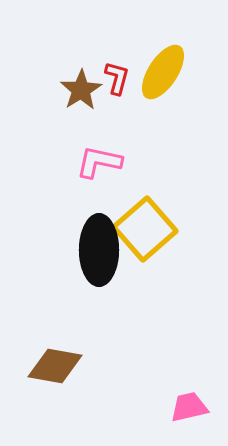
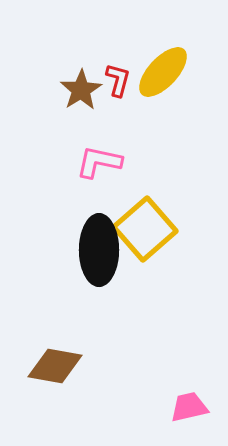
yellow ellipse: rotated 10 degrees clockwise
red L-shape: moved 1 px right, 2 px down
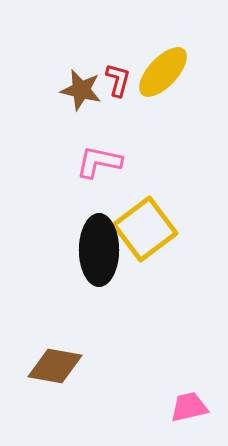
brown star: rotated 27 degrees counterclockwise
yellow square: rotated 4 degrees clockwise
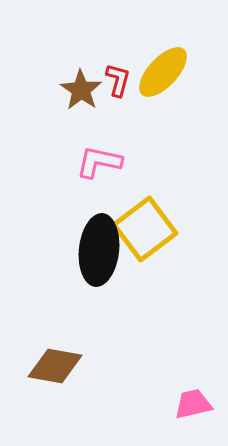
brown star: rotated 21 degrees clockwise
black ellipse: rotated 6 degrees clockwise
pink trapezoid: moved 4 px right, 3 px up
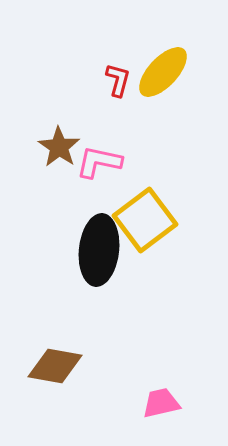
brown star: moved 22 px left, 57 px down
yellow square: moved 9 px up
pink trapezoid: moved 32 px left, 1 px up
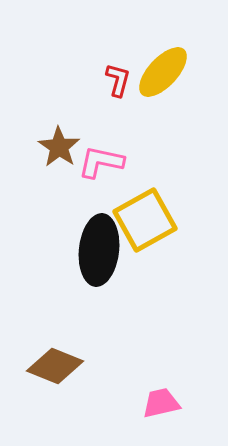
pink L-shape: moved 2 px right
yellow square: rotated 8 degrees clockwise
brown diamond: rotated 12 degrees clockwise
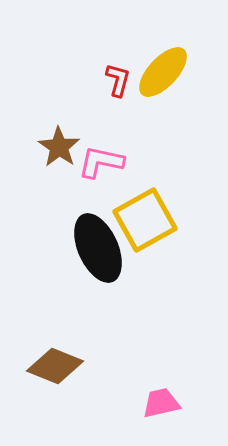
black ellipse: moved 1 px left, 2 px up; rotated 30 degrees counterclockwise
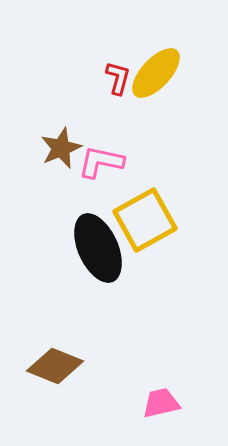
yellow ellipse: moved 7 px left, 1 px down
red L-shape: moved 2 px up
brown star: moved 2 px right, 1 px down; rotated 15 degrees clockwise
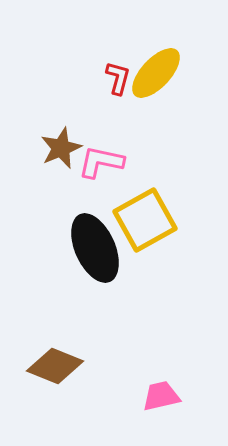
black ellipse: moved 3 px left
pink trapezoid: moved 7 px up
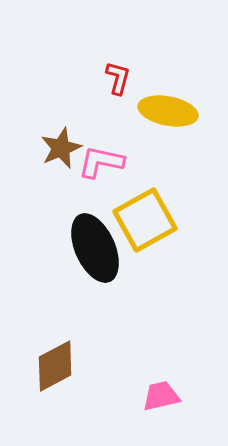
yellow ellipse: moved 12 px right, 38 px down; rotated 58 degrees clockwise
brown diamond: rotated 50 degrees counterclockwise
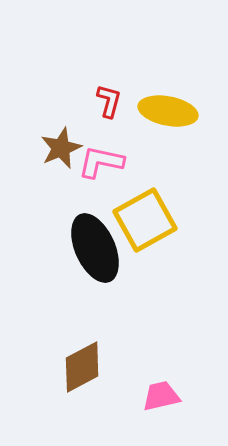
red L-shape: moved 9 px left, 23 px down
brown diamond: moved 27 px right, 1 px down
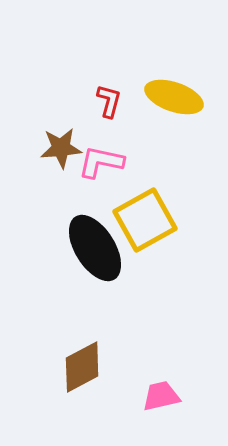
yellow ellipse: moved 6 px right, 14 px up; rotated 8 degrees clockwise
brown star: rotated 18 degrees clockwise
black ellipse: rotated 8 degrees counterclockwise
